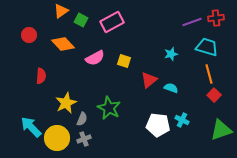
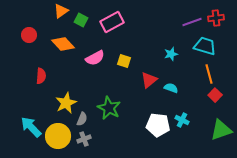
cyan trapezoid: moved 2 px left, 1 px up
red square: moved 1 px right
yellow circle: moved 1 px right, 2 px up
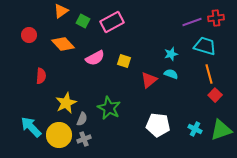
green square: moved 2 px right, 1 px down
cyan semicircle: moved 14 px up
cyan cross: moved 13 px right, 9 px down
yellow circle: moved 1 px right, 1 px up
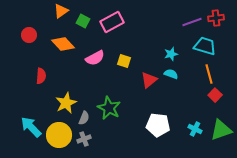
gray semicircle: moved 2 px right, 1 px up
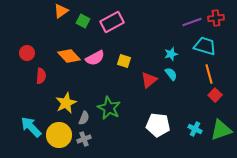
red circle: moved 2 px left, 18 px down
orange diamond: moved 6 px right, 12 px down
cyan semicircle: rotated 32 degrees clockwise
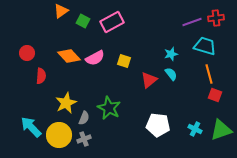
red square: rotated 24 degrees counterclockwise
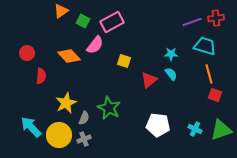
cyan star: rotated 16 degrees clockwise
pink semicircle: moved 13 px up; rotated 24 degrees counterclockwise
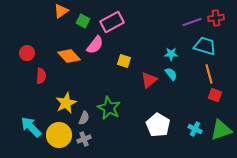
white pentagon: rotated 25 degrees clockwise
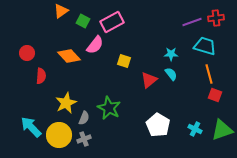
green triangle: moved 1 px right
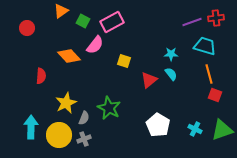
red circle: moved 25 px up
cyan arrow: rotated 45 degrees clockwise
